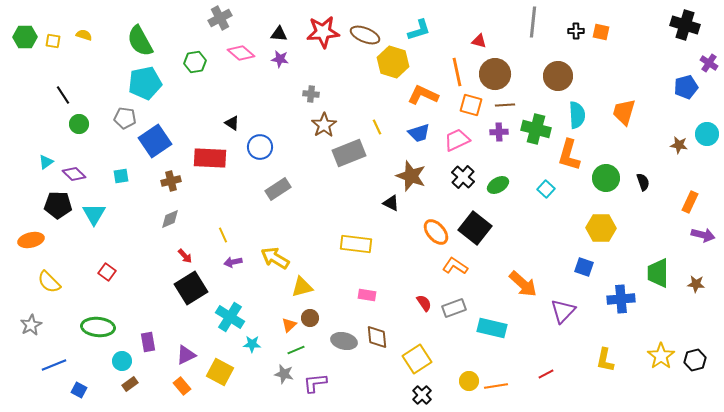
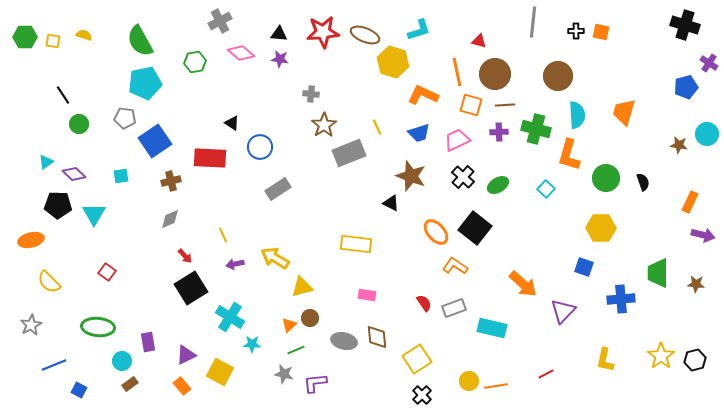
gray cross at (220, 18): moved 3 px down
purple arrow at (233, 262): moved 2 px right, 2 px down
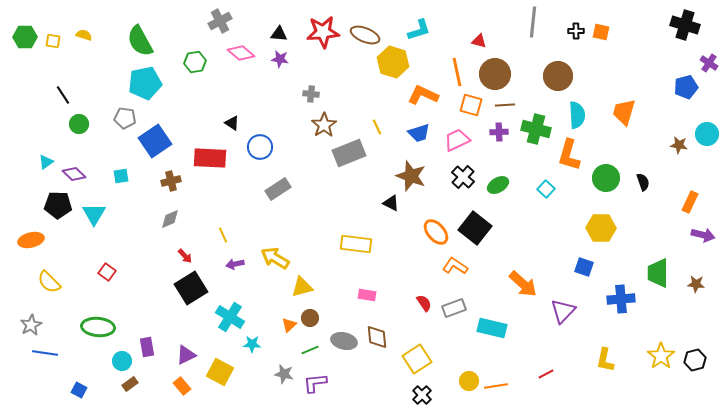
purple rectangle at (148, 342): moved 1 px left, 5 px down
green line at (296, 350): moved 14 px right
blue line at (54, 365): moved 9 px left, 12 px up; rotated 30 degrees clockwise
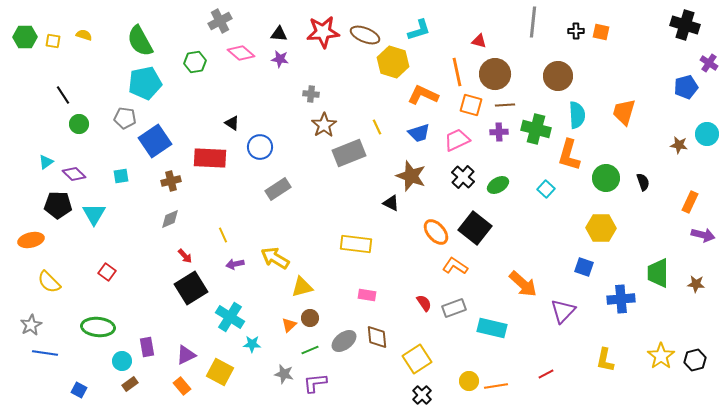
gray ellipse at (344, 341): rotated 50 degrees counterclockwise
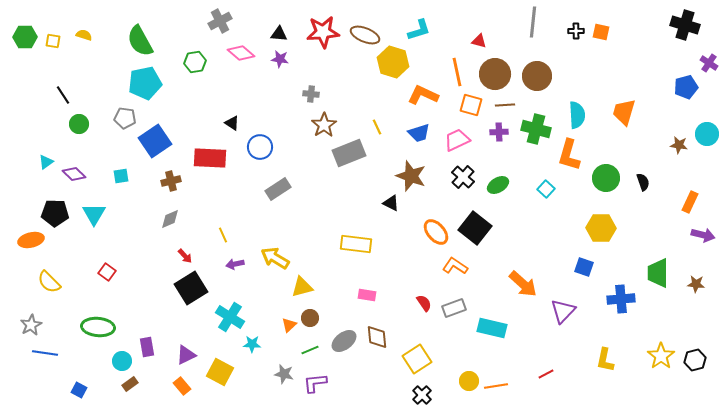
brown circle at (558, 76): moved 21 px left
black pentagon at (58, 205): moved 3 px left, 8 px down
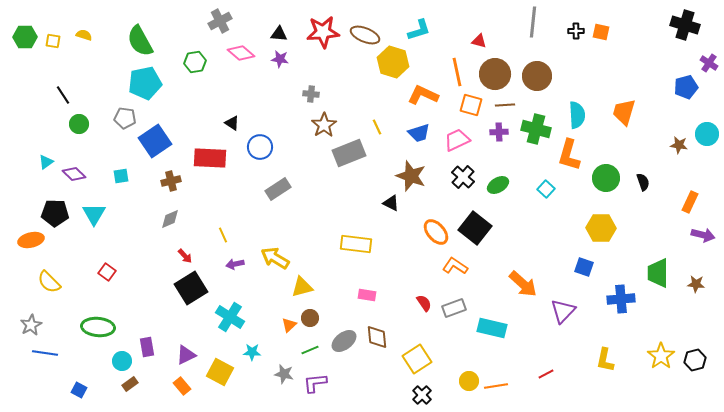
cyan star at (252, 344): moved 8 px down
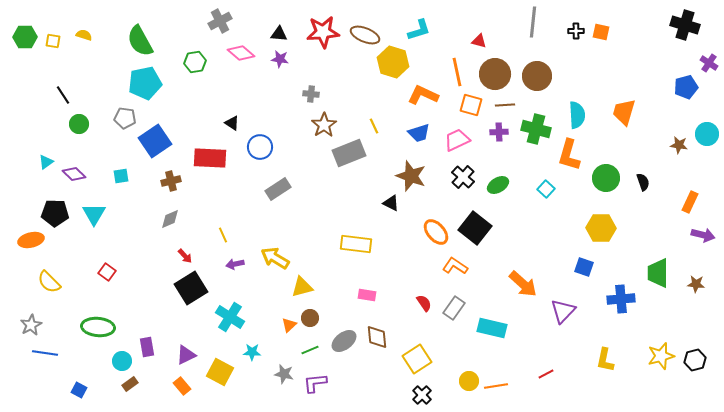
yellow line at (377, 127): moved 3 px left, 1 px up
gray rectangle at (454, 308): rotated 35 degrees counterclockwise
yellow star at (661, 356): rotated 20 degrees clockwise
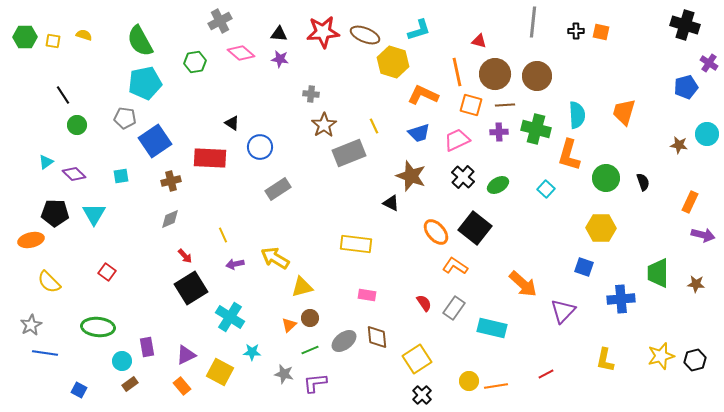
green circle at (79, 124): moved 2 px left, 1 px down
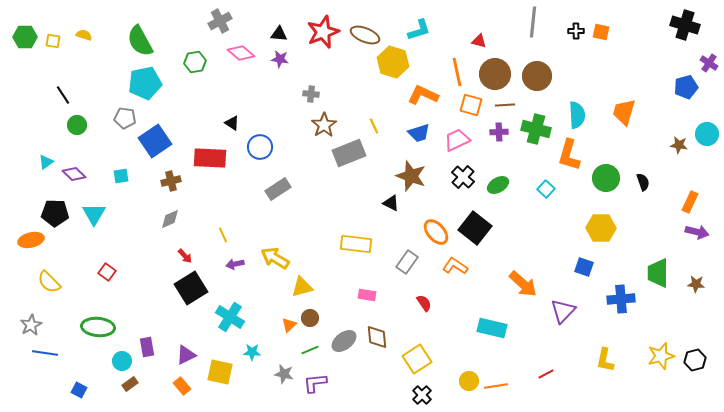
red star at (323, 32): rotated 16 degrees counterclockwise
purple arrow at (703, 235): moved 6 px left, 3 px up
gray rectangle at (454, 308): moved 47 px left, 46 px up
yellow square at (220, 372): rotated 16 degrees counterclockwise
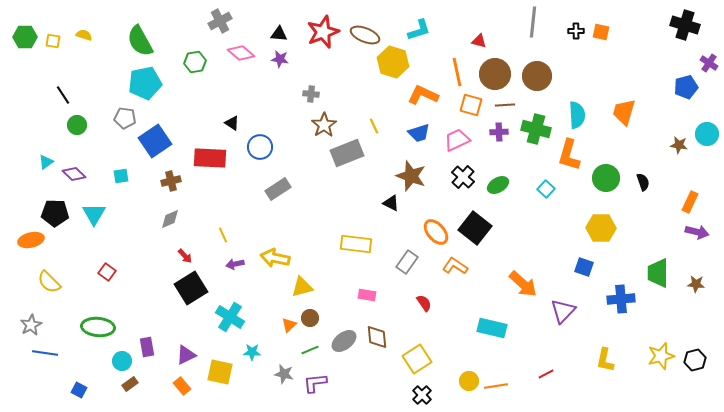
gray rectangle at (349, 153): moved 2 px left
yellow arrow at (275, 258): rotated 20 degrees counterclockwise
